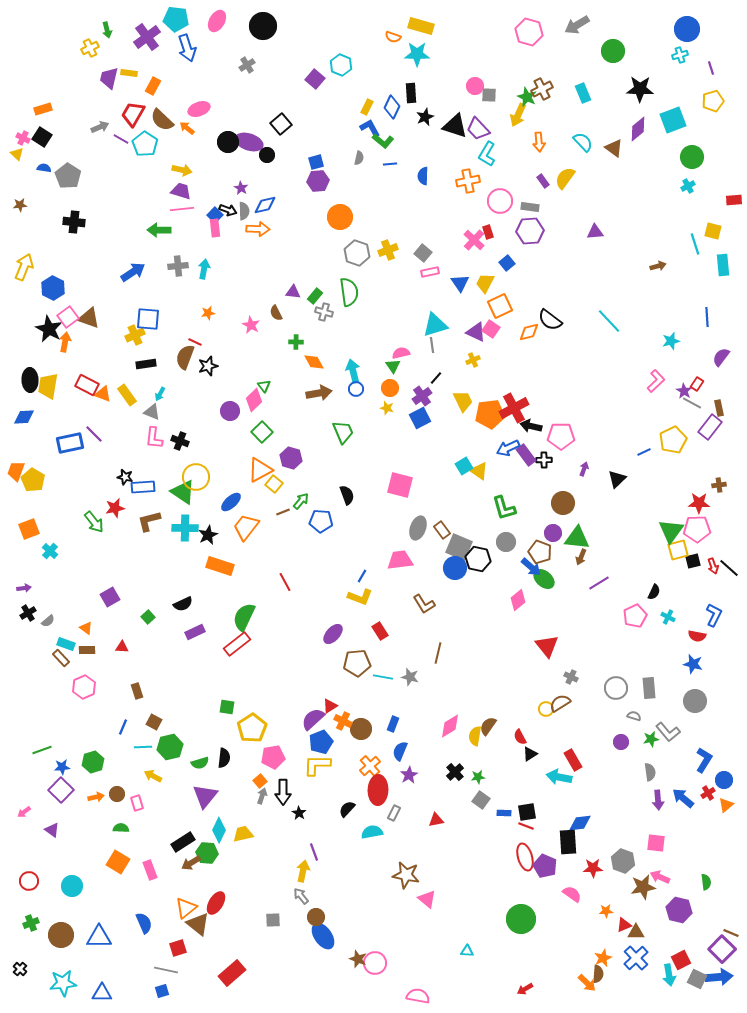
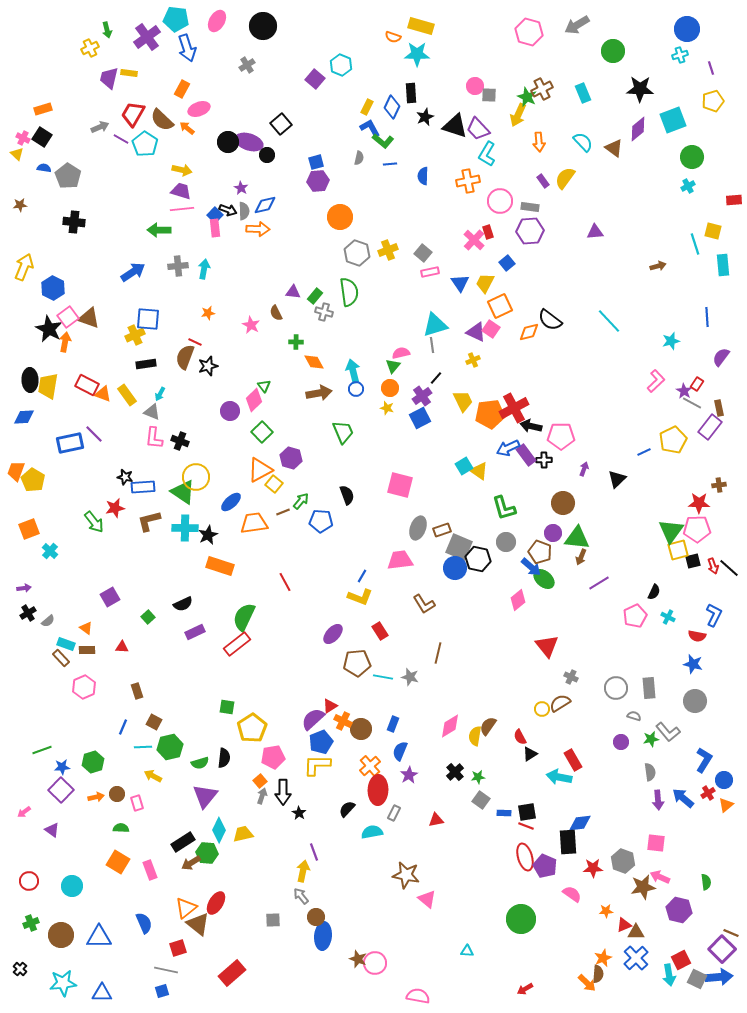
orange rectangle at (153, 86): moved 29 px right, 3 px down
green triangle at (393, 366): rotated 14 degrees clockwise
orange trapezoid at (246, 527): moved 8 px right, 4 px up; rotated 44 degrees clockwise
brown rectangle at (442, 530): rotated 72 degrees counterclockwise
yellow circle at (546, 709): moved 4 px left
blue ellipse at (323, 936): rotated 40 degrees clockwise
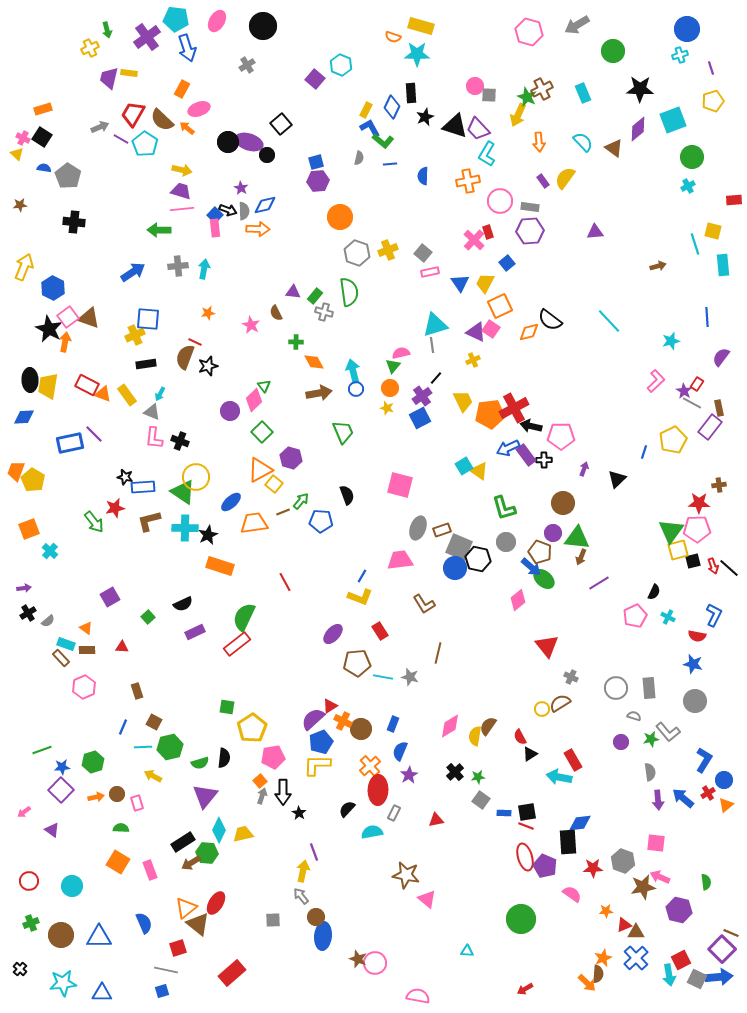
yellow rectangle at (367, 107): moved 1 px left, 3 px down
blue line at (644, 452): rotated 48 degrees counterclockwise
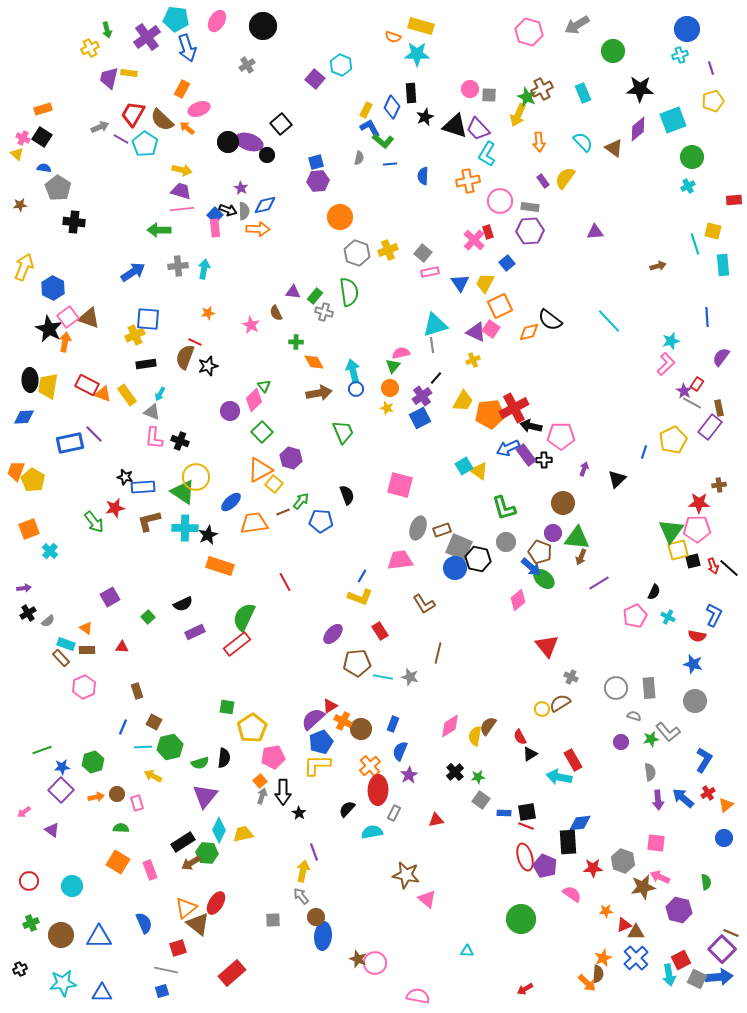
pink circle at (475, 86): moved 5 px left, 3 px down
gray pentagon at (68, 176): moved 10 px left, 12 px down
pink L-shape at (656, 381): moved 10 px right, 17 px up
yellow trapezoid at (463, 401): rotated 55 degrees clockwise
blue circle at (724, 780): moved 58 px down
black cross at (20, 969): rotated 24 degrees clockwise
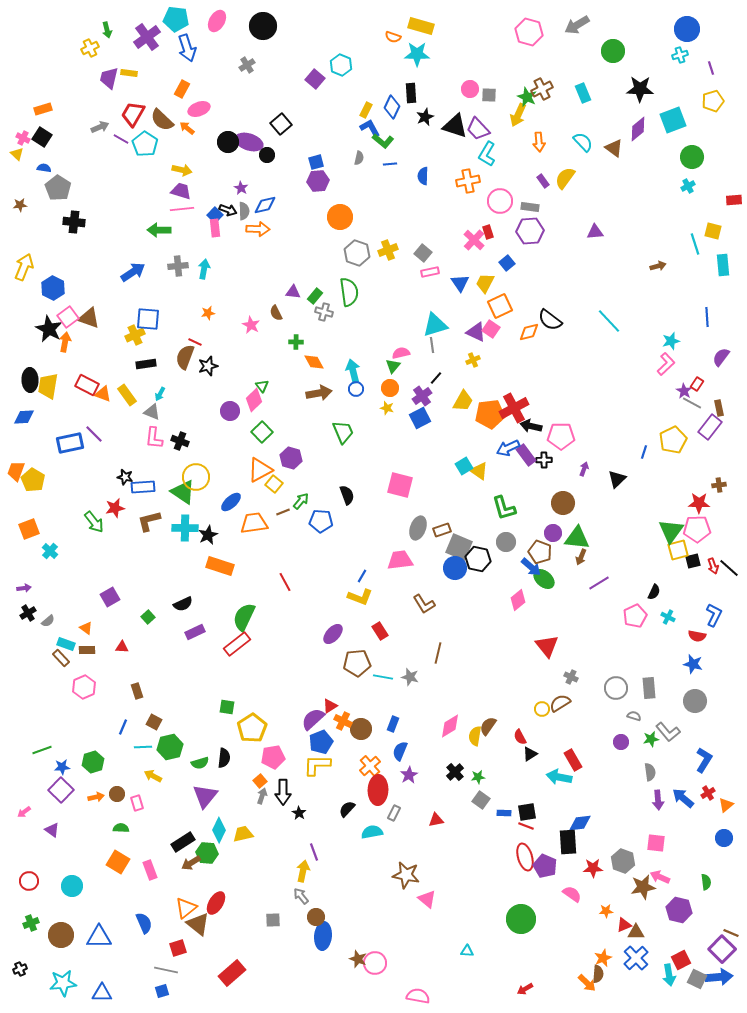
green triangle at (264, 386): moved 2 px left
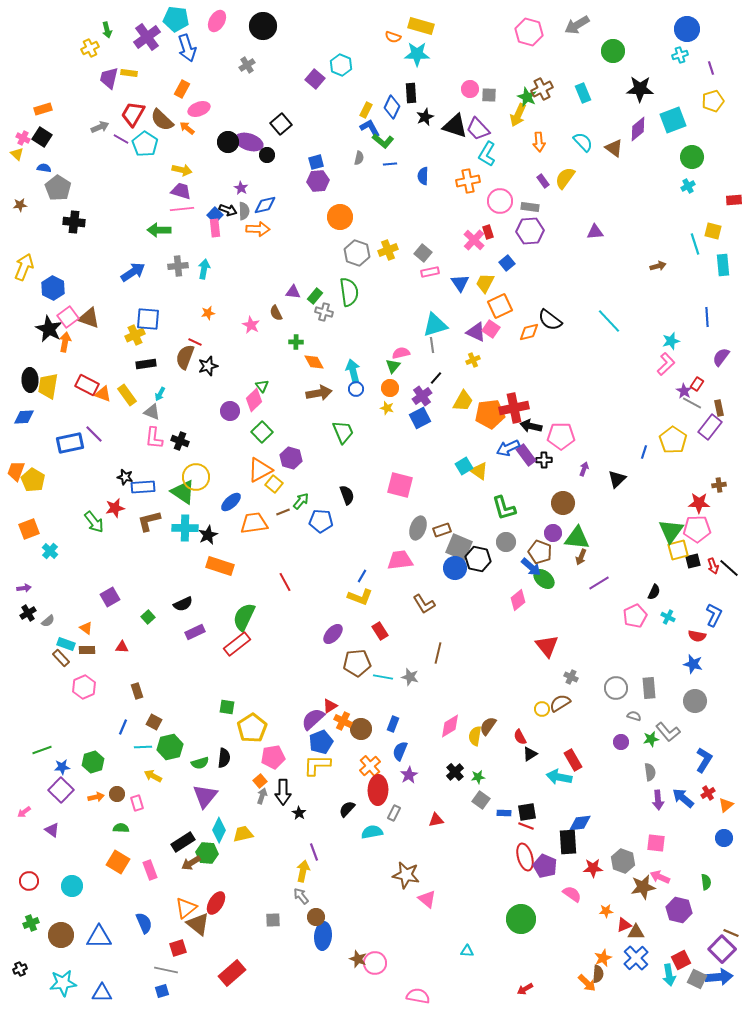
red cross at (514, 408): rotated 16 degrees clockwise
yellow pentagon at (673, 440): rotated 12 degrees counterclockwise
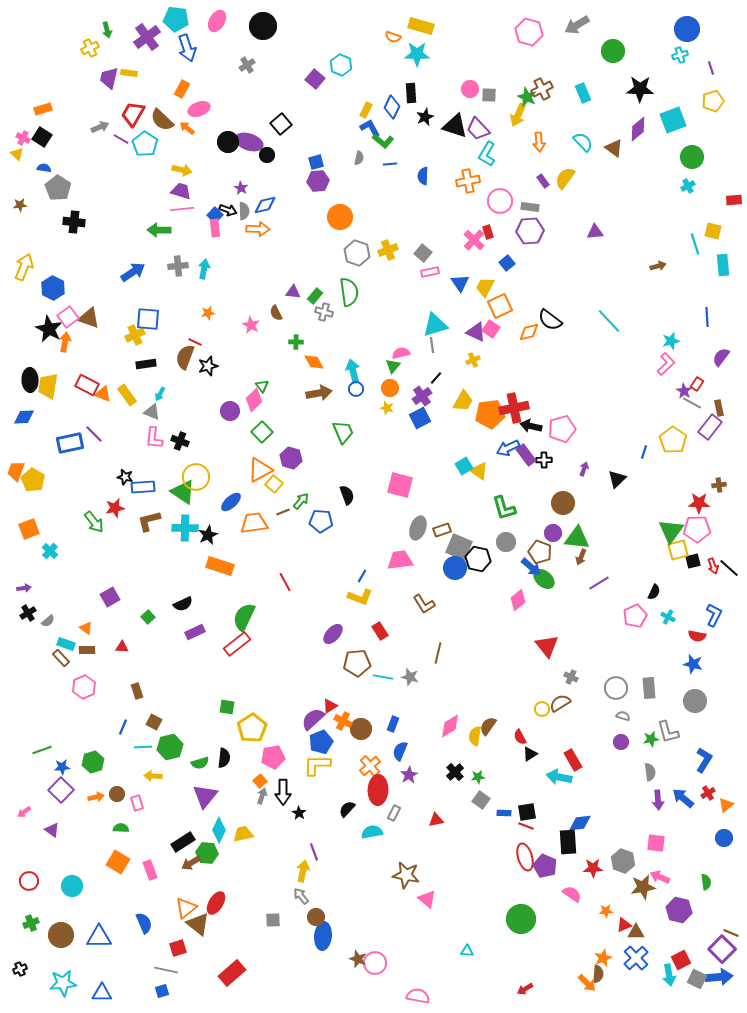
yellow trapezoid at (485, 283): moved 4 px down
pink pentagon at (561, 436): moved 1 px right, 7 px up; rotated 16 degrees counterclockwise
gray semicircle at (634, 716): moved 11 px left
gray L-shape at (668, 732): rotated 25 degrees clockwise
yellow arrow at (153, 776): rotated 24 degrees counterclockwise
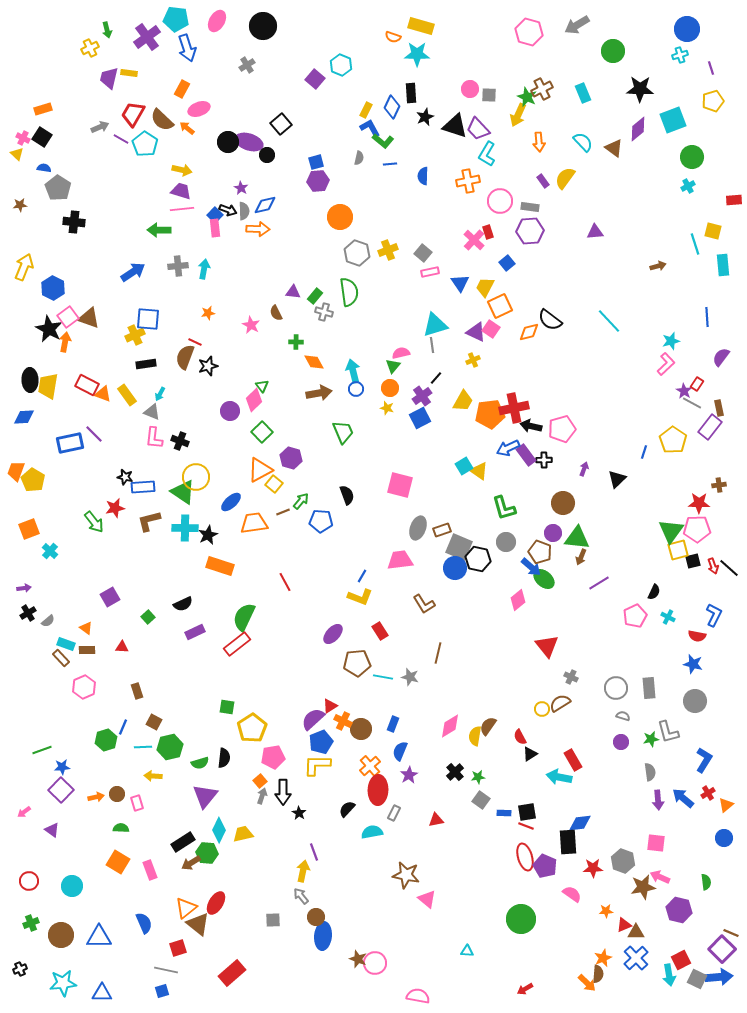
green hexagon at (93, 762): moved 13 px right, 22 px up
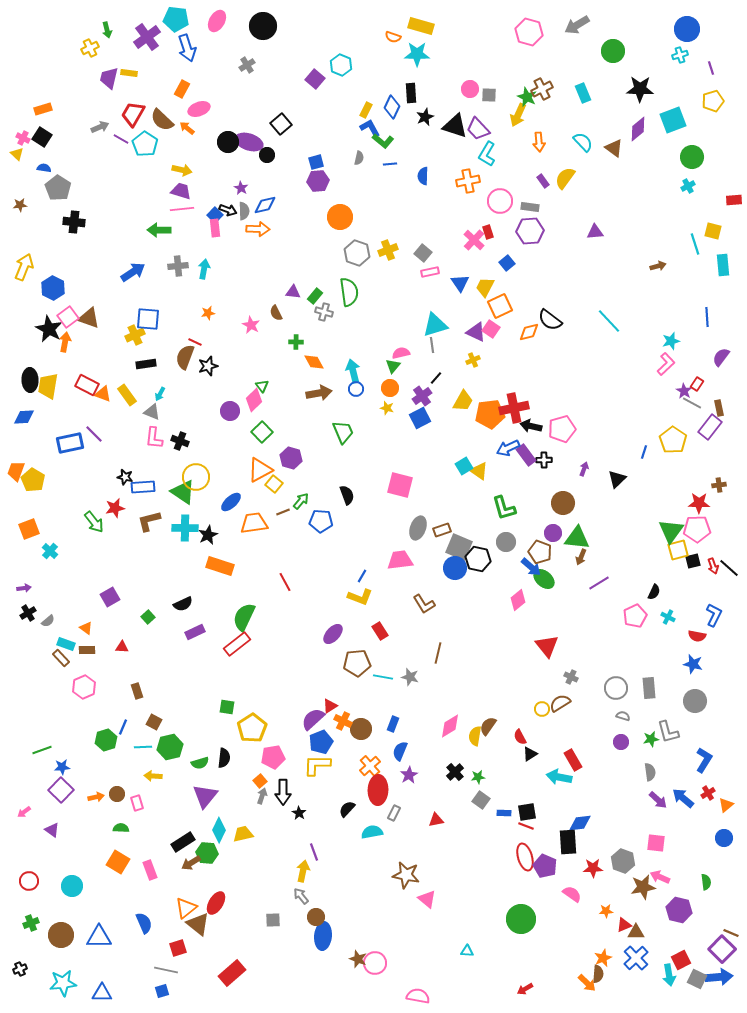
purple arrow at (658, 800): rotated 42 degrees counterclockwise
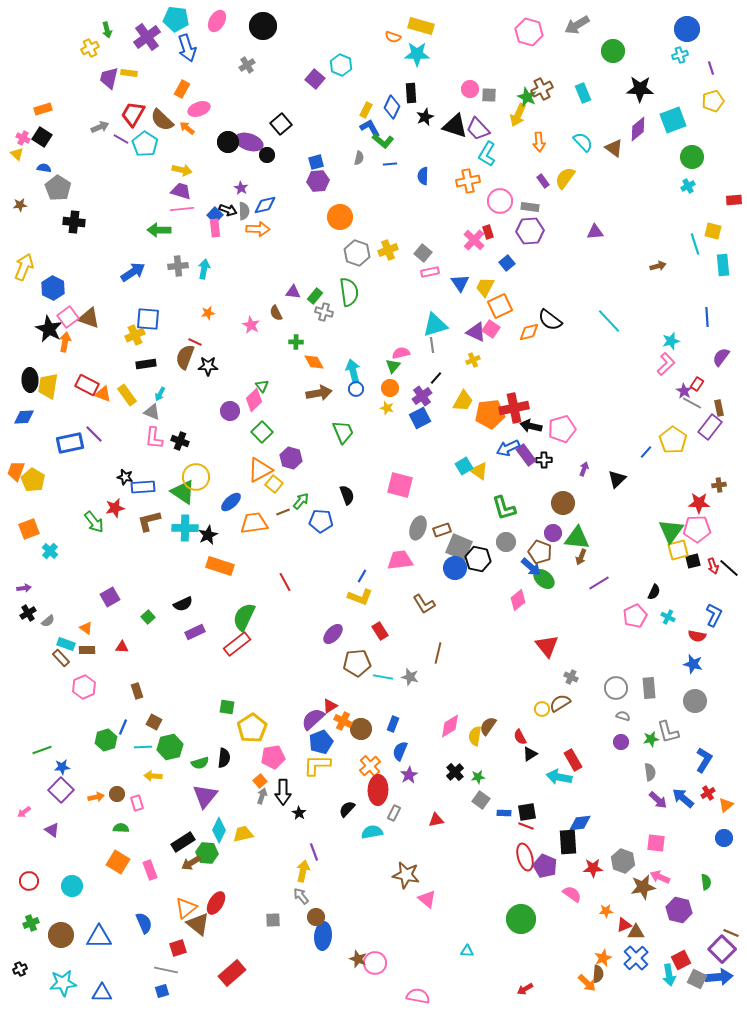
black star at (208, 366): rotated 18 degrees clockwise
blue line at (644, 452): moved 2 px right; rotated 24 degrees clockwise
